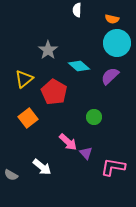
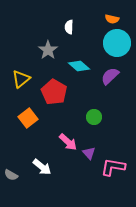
white semicircle: moved 8 px left, 17 px down
yellow triangle: moved 3 px left
purple triangle: moved 3 px right
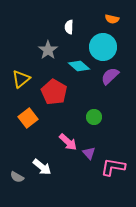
cyan circle: moved 14 px left, 4 px down
gray semicircle: moved 6 px right, 2 px down
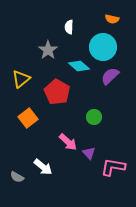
red pentagon: moved 3 px right
white arrow: moved 1 px right
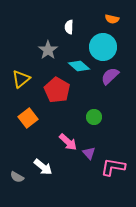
red pentagon: moved 2 px up
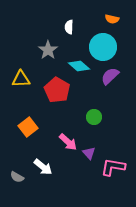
yellow triangle: rotated 36 degrees clockwise
orange square: moved 9 px down
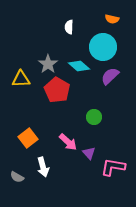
gray star: moved 14 px down
orange square: moved 11 px down
white arrow: rotated 36 degrees clockwise
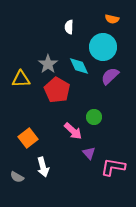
cyan diamond: rotated 25 degrees clockwise
pink arrow: moved 5 px right, 11 px up
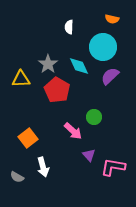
purple triangle: moved 2 px down
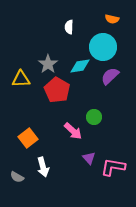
cyan diamond: moved 1 px right; rotated 75 degrees counterclockwise
purple triangle: moved 3 px down
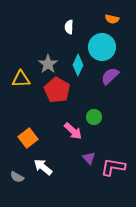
cyan circle: moved 1 px left
cyan diamond: moved 2 px left, 1 px up; rotated 55 degrees counterclockwise
white arrow: rotated 144 degrees clockwise
